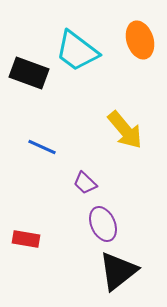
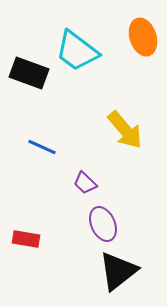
orange ellipse: moved 3 px right, 3 px up
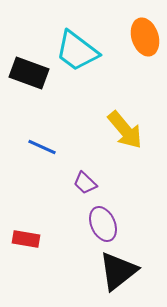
orange ellipse: moved 2 px right
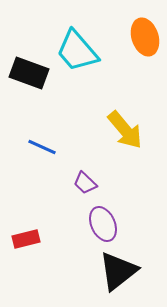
cyan trapezoid: rotated 12 degrees clockwise
red rectangle: rotated 24 degrees counterclockwise
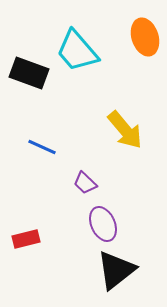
black triangle: moved 2 px left, 1 px up
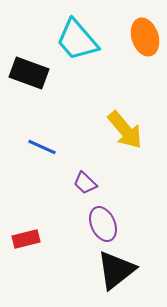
cyan trapezoid: moved 11 px up
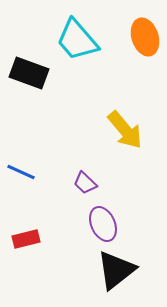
blue line: moved 21 px left, 25 px down
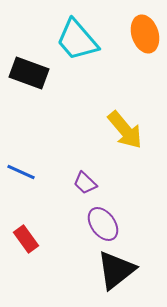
orange ellipse: moved 3 px up
purple ellipse: rotated 12 degrees counterclockwise
red rectangle: rotated 68 degrees clockwise
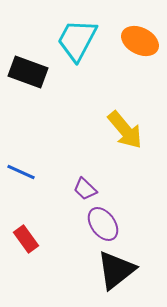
orange ellipse: moved 5 px left, 7 px down; rotated 45 degrees counterclockwise
cyan trapezoid: rotated 69 degrees clockwise
black rectangle: moved 1 px left, 1 px up
purple trapezoid: moved 6 px down
